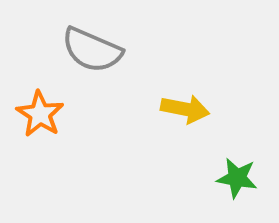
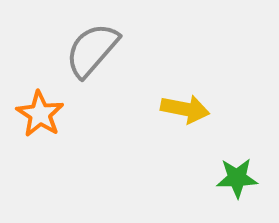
gray semicircle: rotated 108 degrees clockwise
green star: rotated 12 degrees counterclockwise
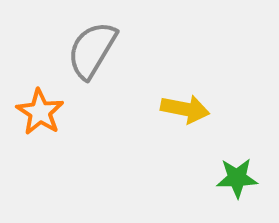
gray semicircle: rotated 10 degrees counterclockwise
orange star: moved 2 px up
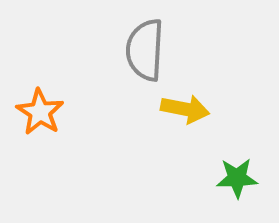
gray semicircle: moved 53 px right; rotated 28 degrees counterclockwise
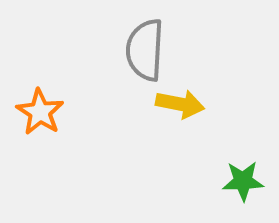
yellow arrow: moved 5 px left, 5 px up
green star: moved 6 px right, 3 px down
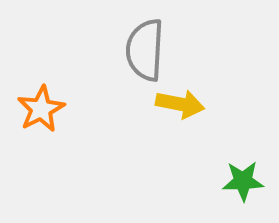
orange star: moved 1 px right, 3 px up; rotated 12 degrees clockwise
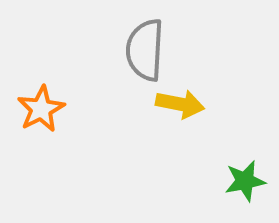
green star: moved 2 px right; rotated 9 degrees counterclockwise
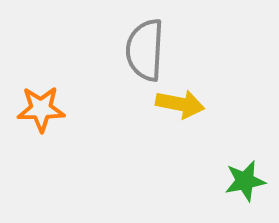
orange star: rotated 27 degrees clockwise
